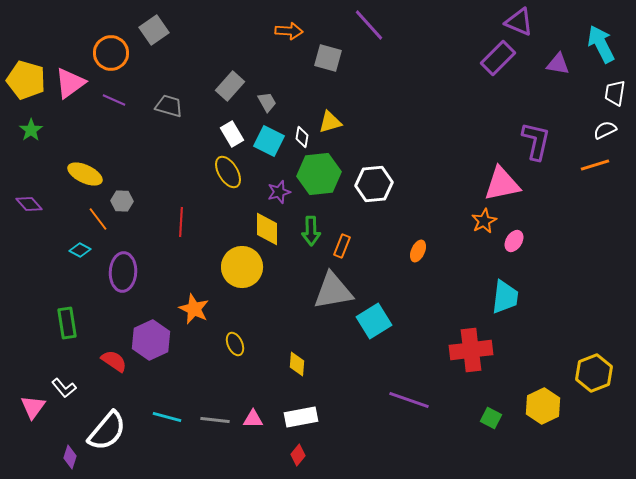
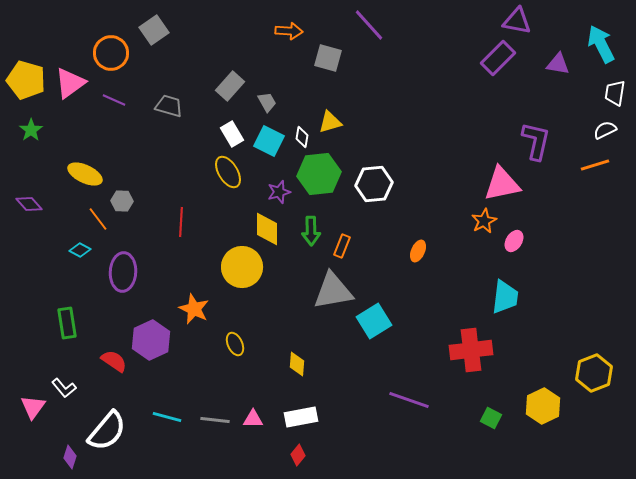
purple triangle at (519, 22): moved 2 px left, 1 px up; rotated 12 degrees counterclockwise
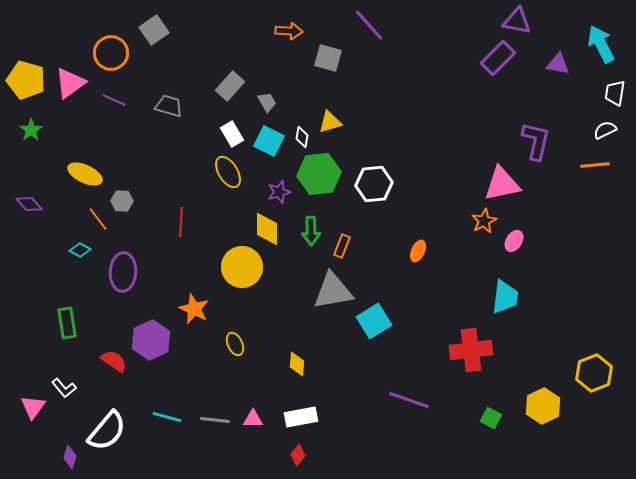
orange line at (595, 165): rotated 12 degrees clockwise
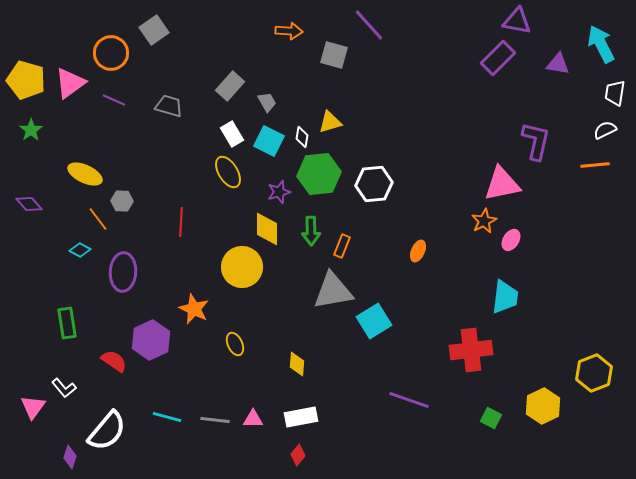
gray square at (328, 58): moved 6 px right, 3 px up
pink ellipse at (514, 241): moved 3 px left, 1 px up
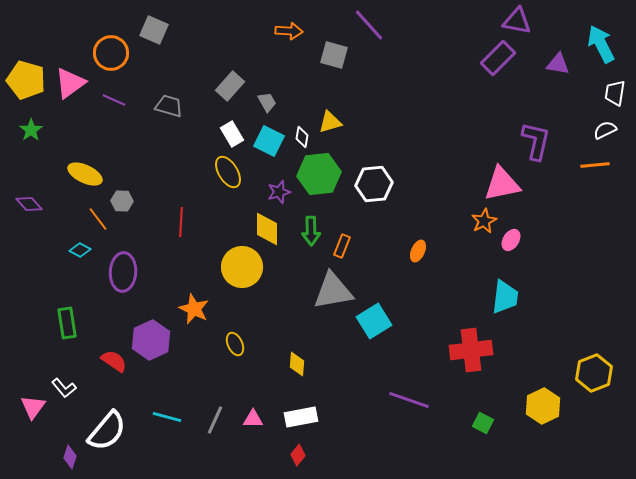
gray square at (154, 30): rotated 32 degrees counterclockwise
green square at (491, 418): moved 8 px left, 5 px down
gray line at (215, 420): rotated 72 degrees counterclockwise
